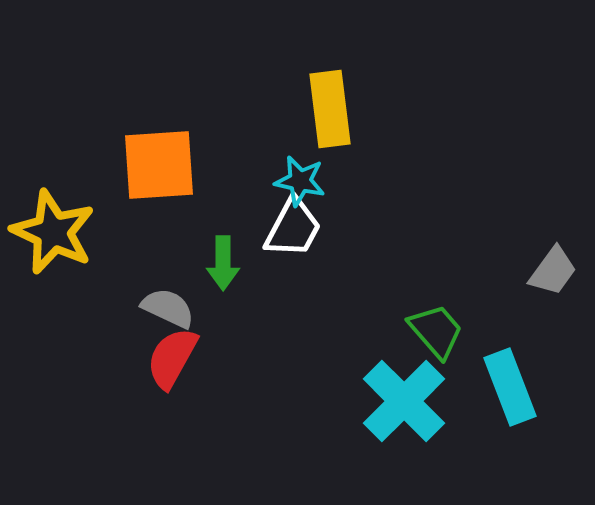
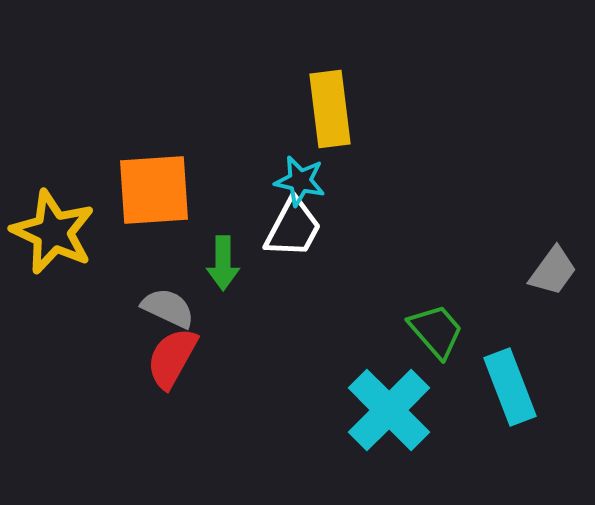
orange square: moved 5 px left, 25 px down
cyan cross: moved 15 px left, 9 px down
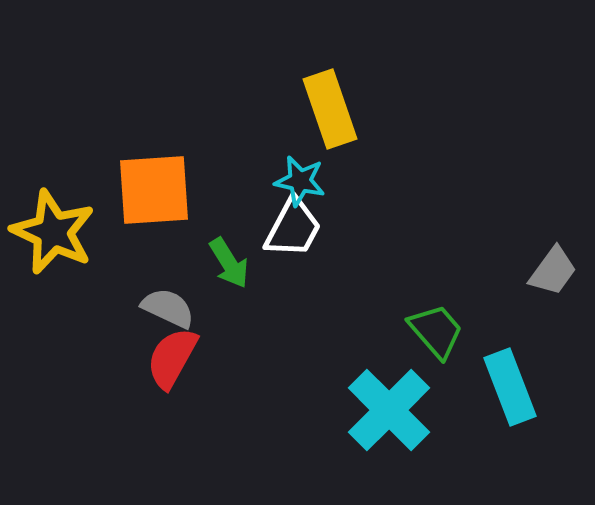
yellow rectangle: rotated 12 degrees counterclockwise
green arrow: moved 6 px right; rotated 32 degrees counterclockwise
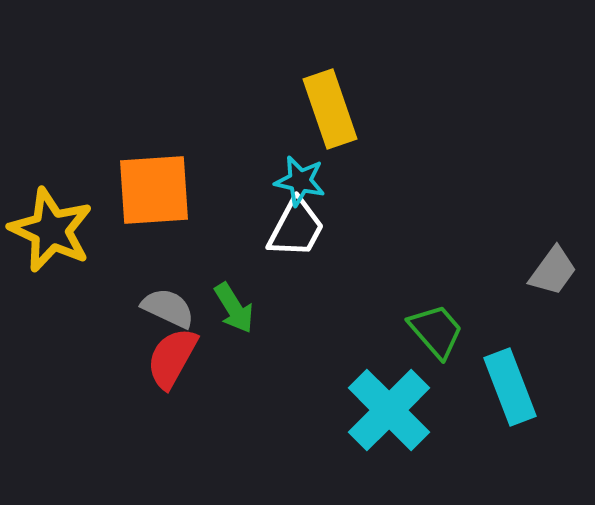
white trapezoid: moved 3 px right
yellow star: moved 2 px left, 2 px up
green arrow: moved 5 px right, 45 px down
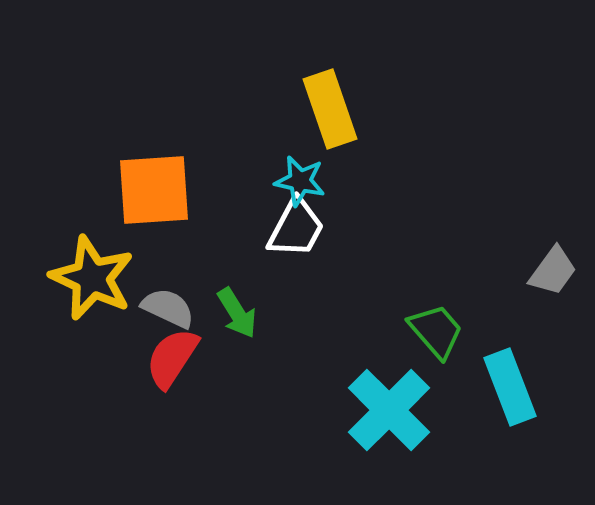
yellow star: moved 41 px right, 48 px down
green arrow: moved 3 px right, 5 px down
red semicircle: rotated 4 degrees clockwise
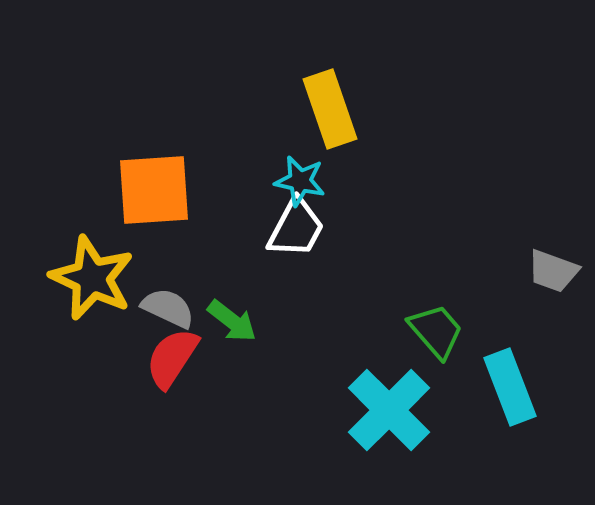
gray trapezoid: rotated 74 degrees clockwise
green arrow: moved 5 px left, 8 px down; rotated 20 degrees counterclockwise
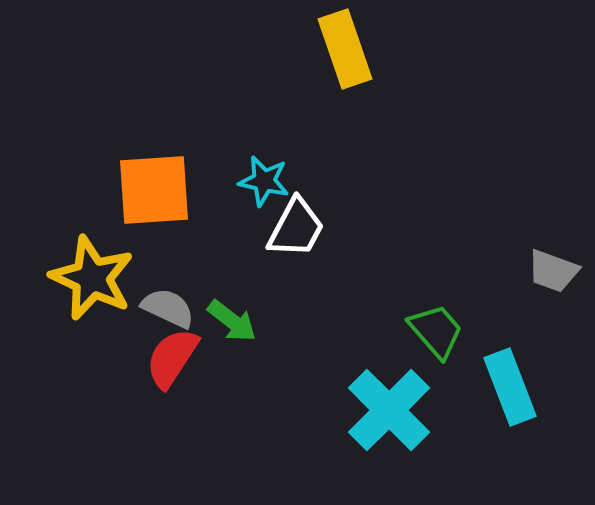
yellow rectangle: moved 15 px right, 60 px up
cyan star: moved 36 px left
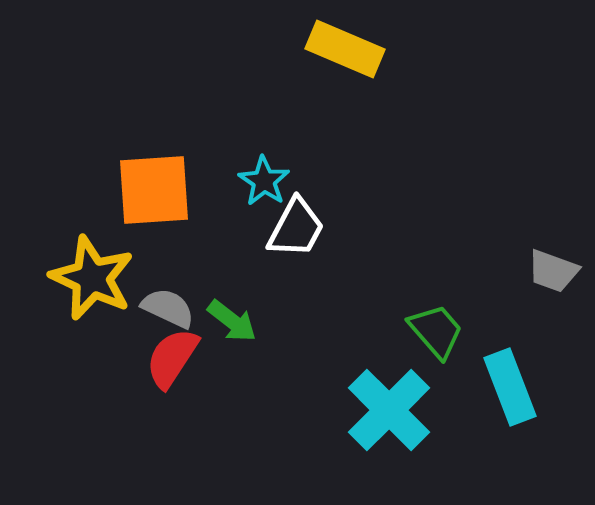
yellow rectangle: rotated 48 degrees counterclockwise
cyan star: rotated 21 degrees clockwise
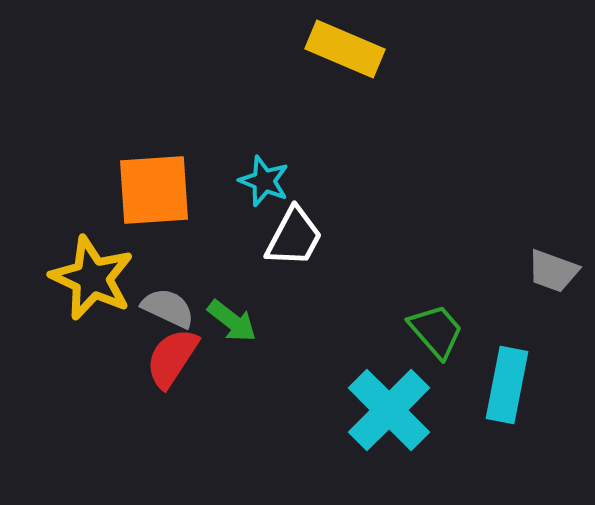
cyan star: rotated 12 degrees counterclockwise
white trapezoid: moved 2 px left, 9 px down
cyan rectangle: moved 3 px left, 2 px up; rotated 32 degrees clockwise
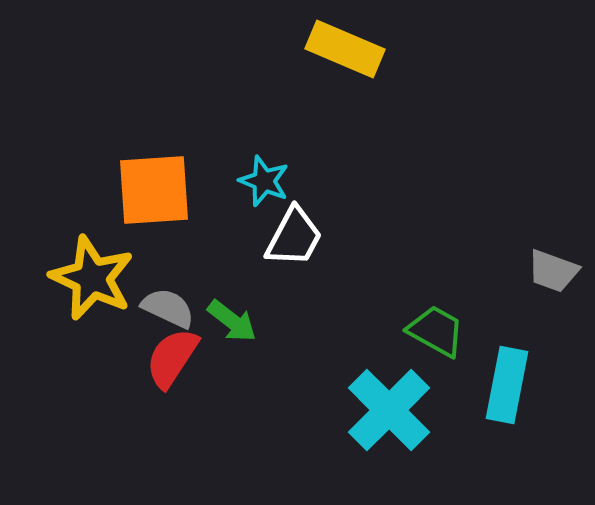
green trapezoid: rotated 20 degrees counterclockwise
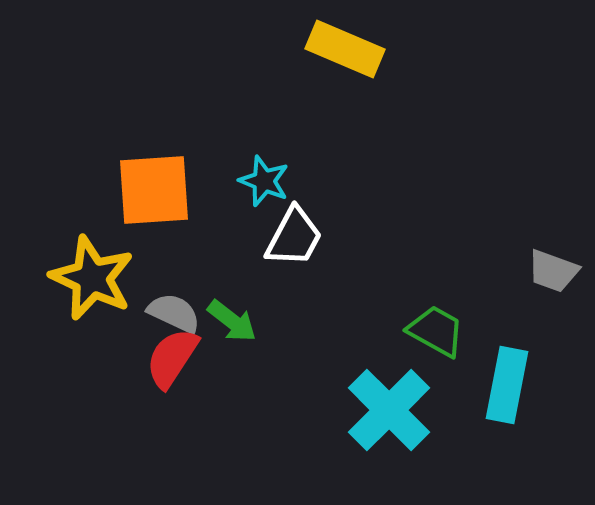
gray semicircle: moved 6 px right, 5 px down
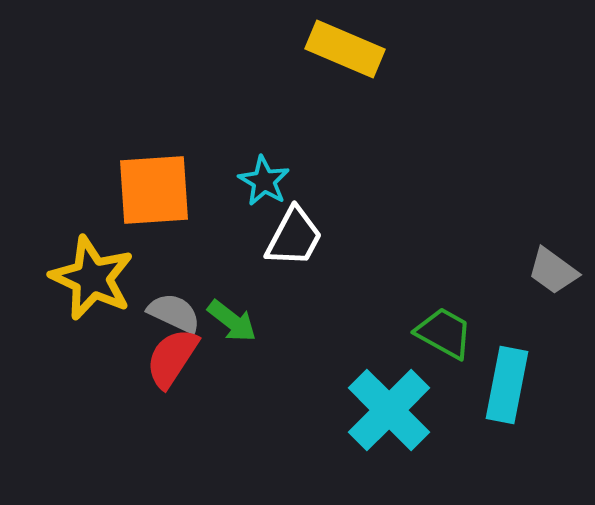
cyan star: rotated 9 degrees clockwise
gray trapezoid: rotated 16 degrees clockwise
green trapezoid: moved 8 px right, 2 px down
